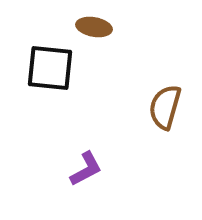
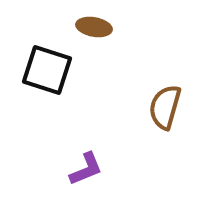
black square: moved 3 px left, 2 px down; rotated 12 degrees clockwise
purple L-shape: rotated 6 degrees clockwise
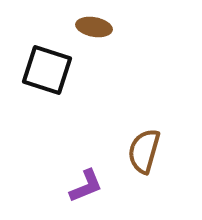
brown semicircle: moved 21 px left, 44 px down
purple L-shape: moved 17 px down
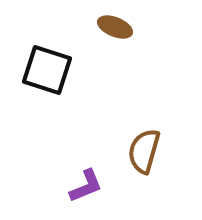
brown ellipse: moved 21 px right; rotated 12 degrees clockwise
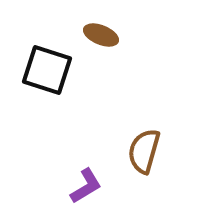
brown ellipse: moved 14 px left, 8 px down
purple L-shape: rotated 9 degrees counterclockwise
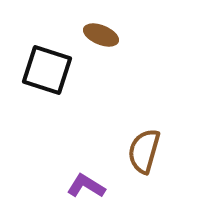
purple L-shape: rotated 117 degrees counterclockwise
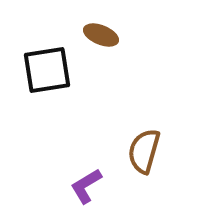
black square: rotated 27 degrees counterclockwise
purple L-shape: rotated 63 degrees counterclockwise
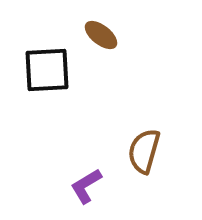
brown ellipse: rotated 16 degrees clockwise
black square: rotated 6 degrees clockwise
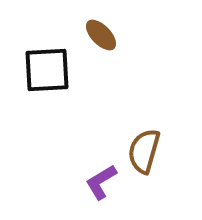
brown ellipse: rotated 8 degrees clockwise
purple L-shape: moved 15 px right, 4 px up
